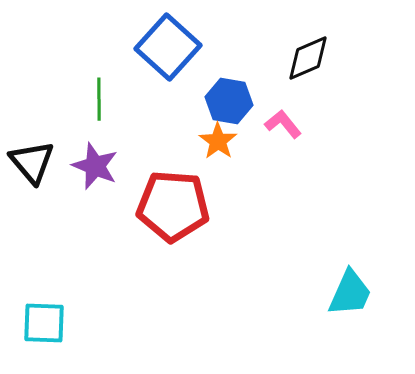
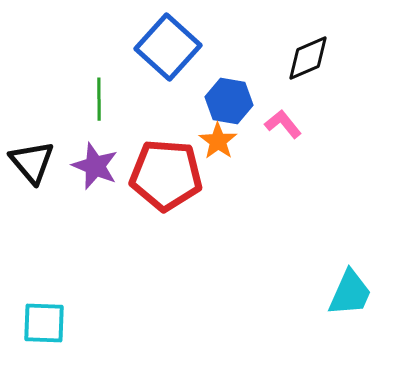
red pentagon: moved 7 px left, 31 px up
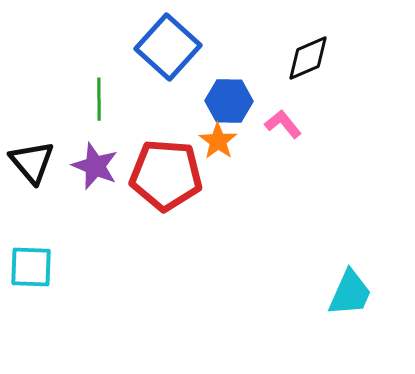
blue hexagon: rotated 9 degrees counterclockwise
cyan square: moved 13 px left, 56 px up
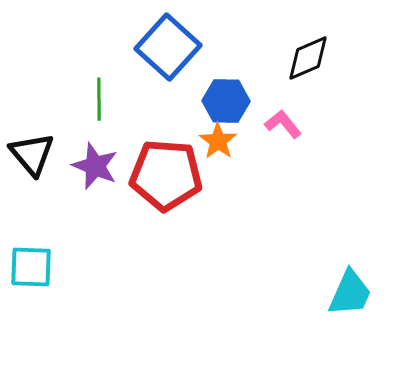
blue hexagon: moved 3 px left
black triangle: moved 8 px up
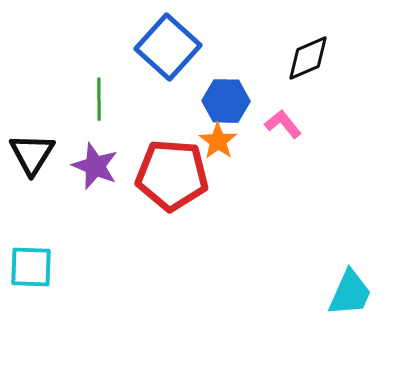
black triangle: rotated 12 degrees clockwise
red pentagon: moved 6 px right
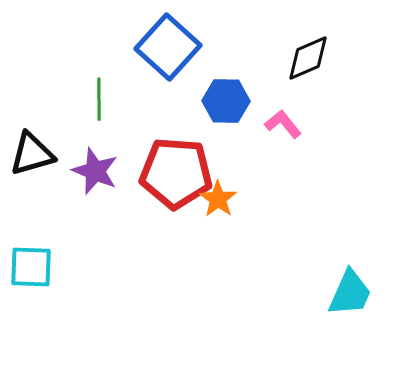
orange star: moved 58 px down
black triangle: rotated 42 degrees clockwise
purple star: moved 5 px down
red pentagon: moved 4 px right, 2 px up
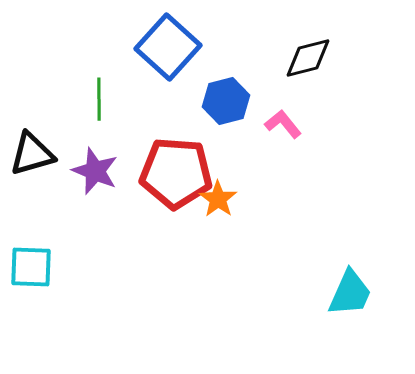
black diamond: rotated 9 degrees clockwise
blue hexagon: rotated 15 degrees counterclockwise
